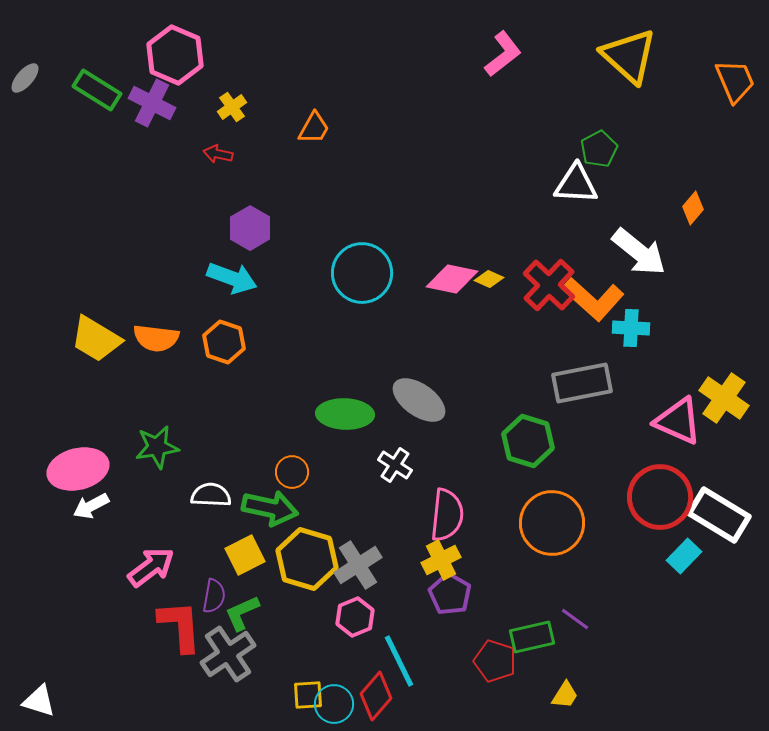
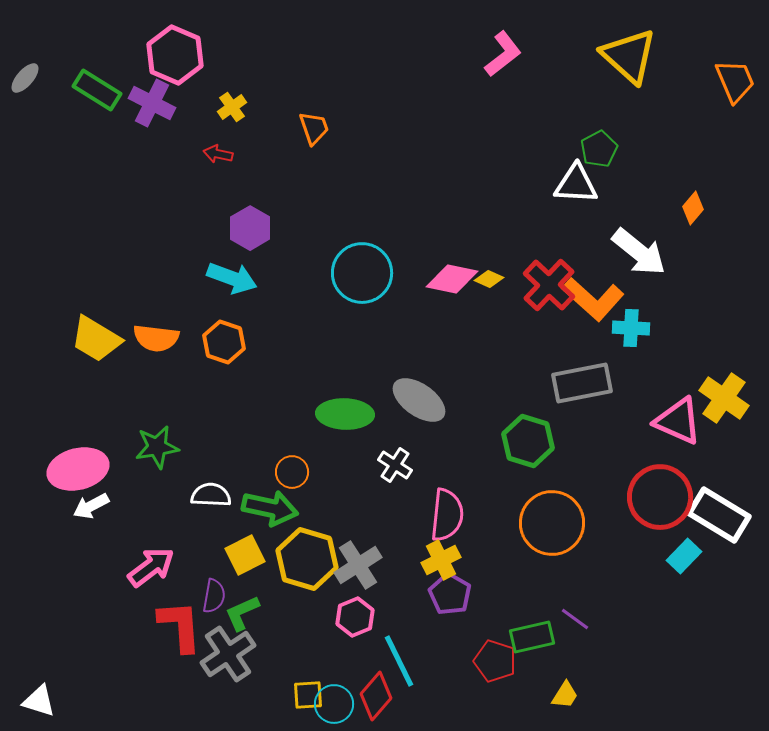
orange trapezoid at (314, 128): rotated 48 degrees counterclockwise
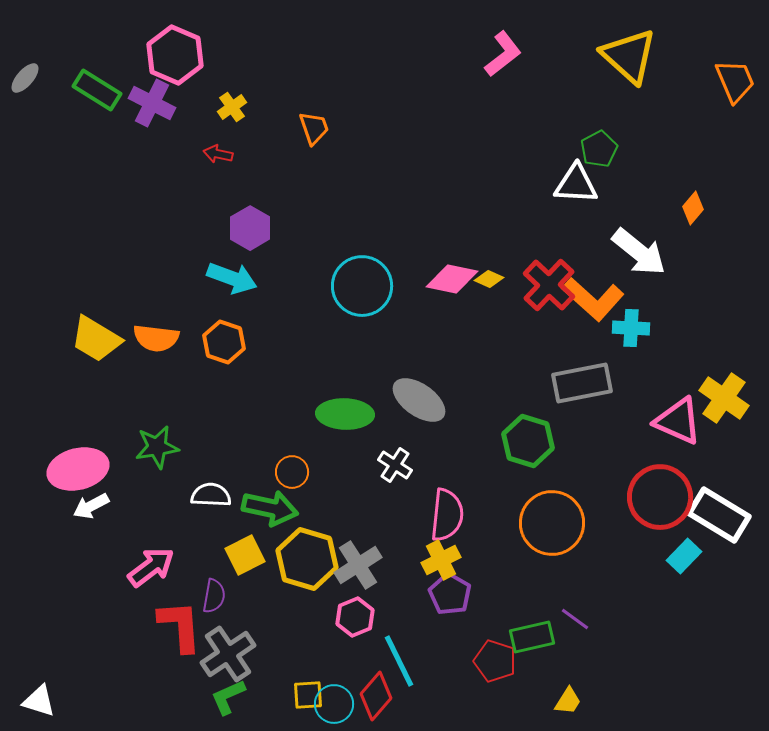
cyan circle at (362, 273): moved 13 px down
green L-shape at (242, 613): moved 14 px left, 84 px down
yellow trapezoid at (565, 695): moved 3 px right, 6 px down
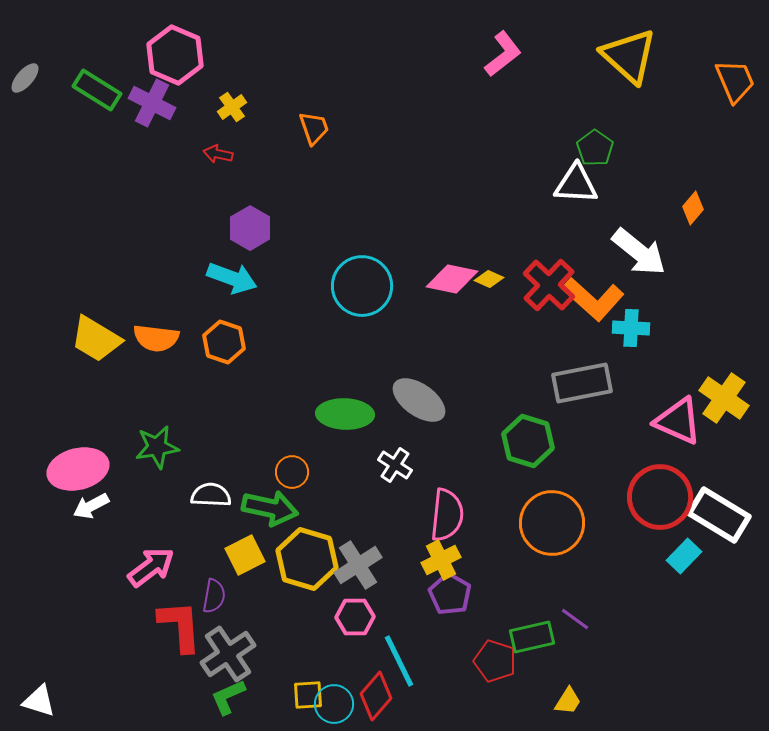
green pentagon at (599, 149): moved 4 px left, 1 px up; rotated 9 degrees counterclockwise
pink hexagon at (355, 617): rotated 21 degrees clockwise
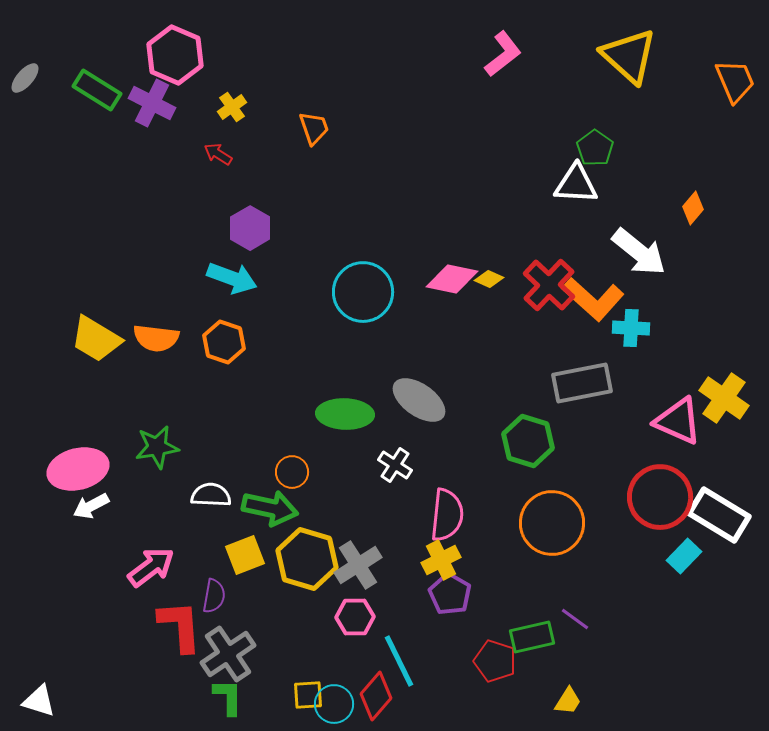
red arrow at (218, 154): rotated 20 degrees clockwise
cyan circle at (362, 286): moved 1 px right, 6 px down
yellow square at (245, 555): rotated 6 degrees clockwise
green L-shape at (228, 697): rotated 114 degrees clockwise
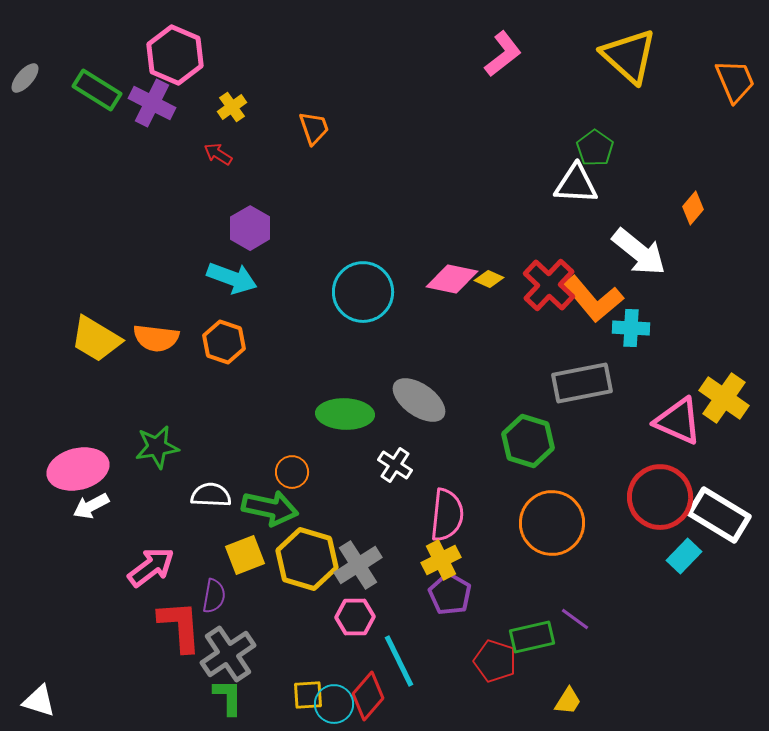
orange L-shape at (593, 299): rotated 8 degrees clockwise
red diamond at (376, 696): moved 8 px left
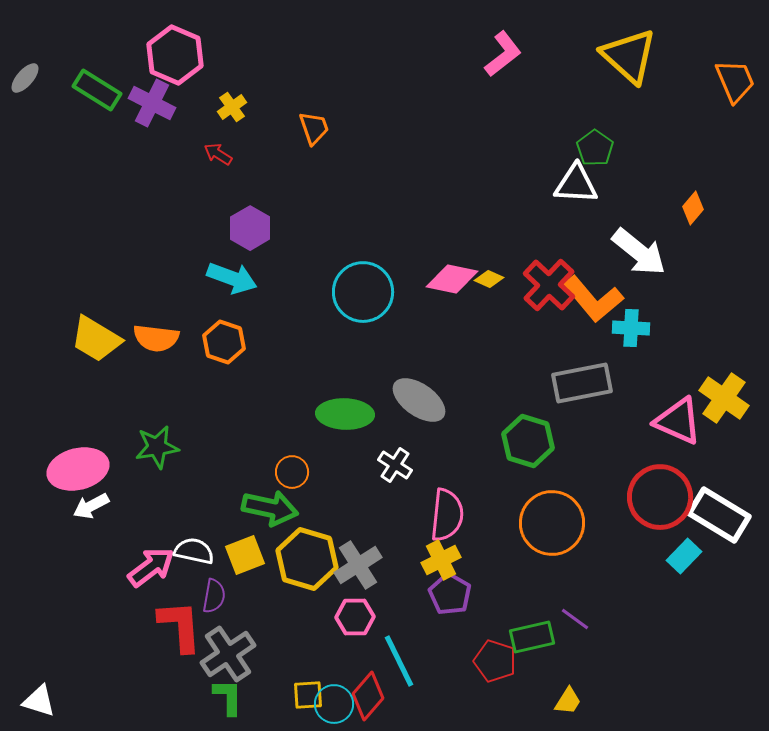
white semicircle at (211, 495): moved 17 px left, 56 px down; rotated 9 degrees clockwise
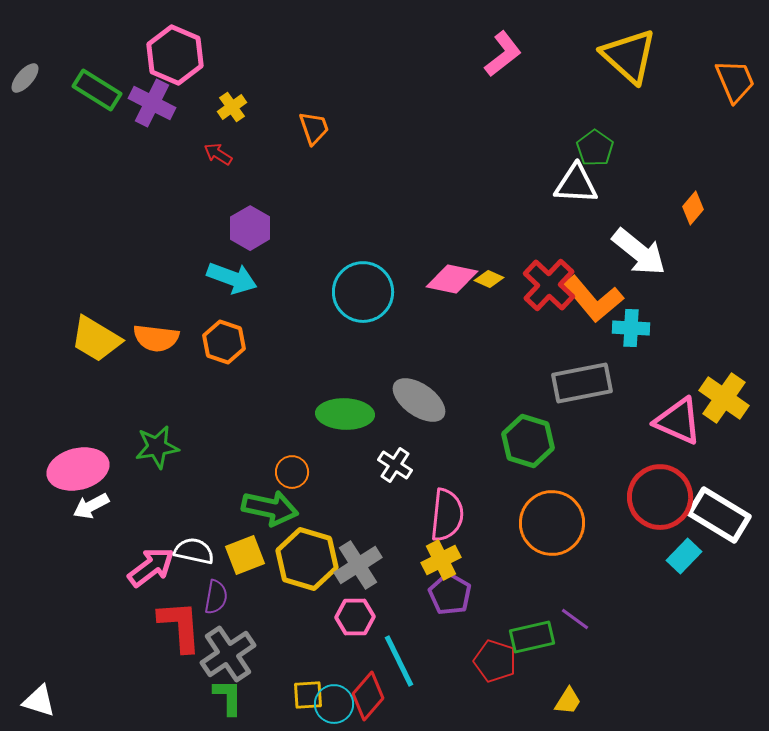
purple semicircle at (214, 596): moved 2 px right, 1 px down
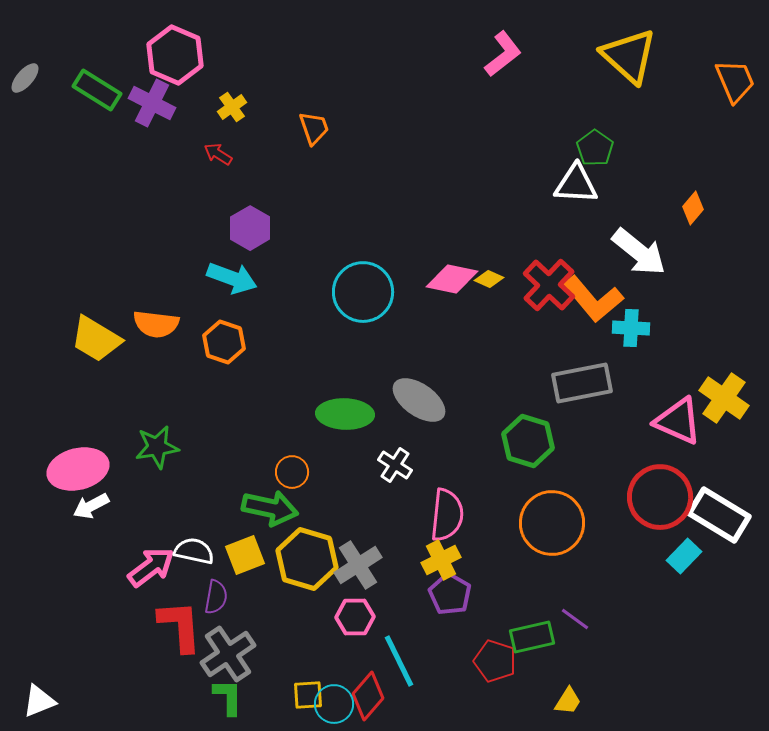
orange semicircle at (156, 338): moved 14 px up
white triangle at (39, 701): rotated 39 degrees counterclockwise
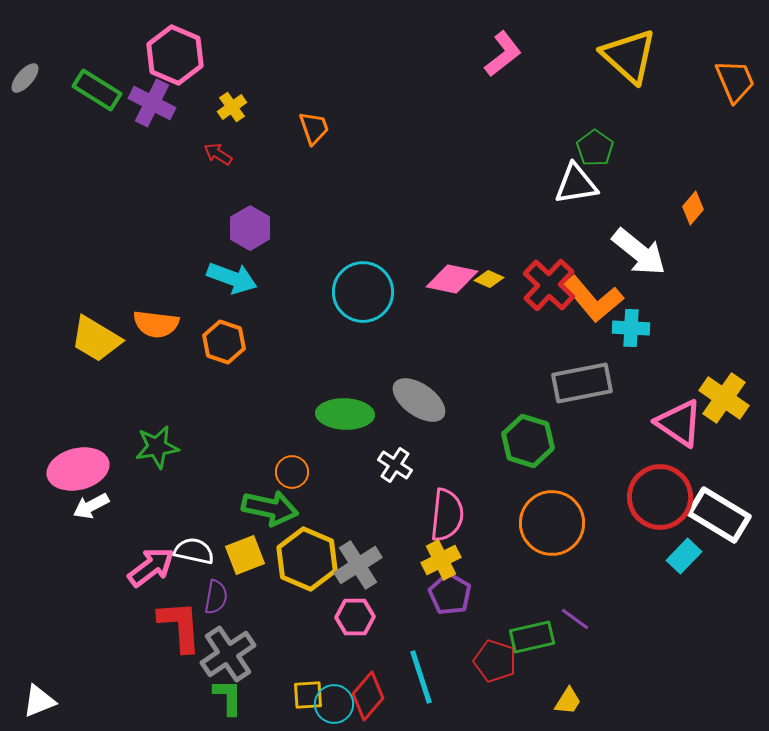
white triangle at (576, 184): rotated 12 degrees counterclockwise
pink triangle at (678, 421): moved 1 px right, 2 px down; rotated 10 degrees clockwise
yellow hexagon at (307, 559): rotated 6 degrees clockwise
cyan line at (399, 661): moved 22 px right, 16 px down; rotated 8 degrees clockwise
